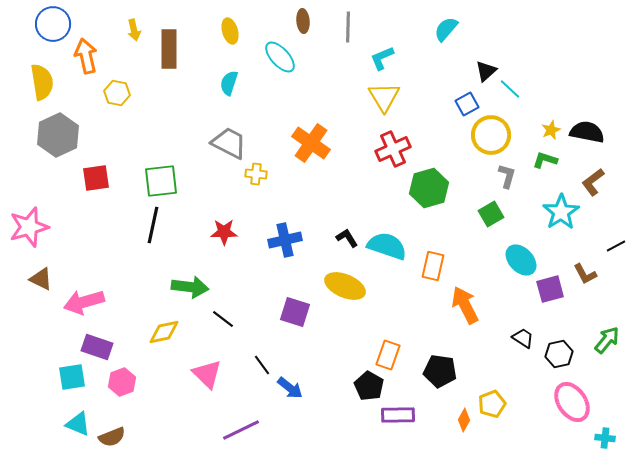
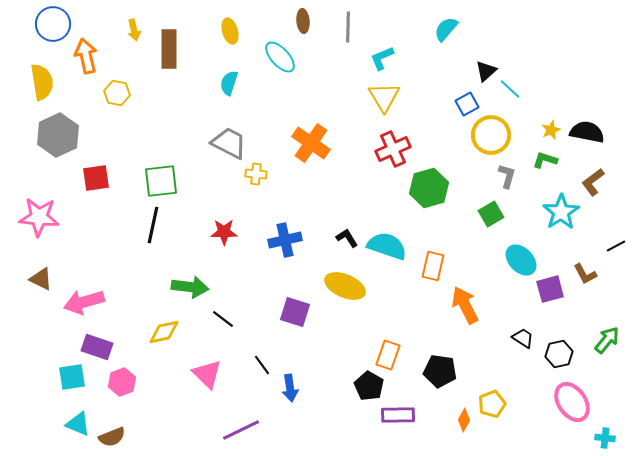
pink star at (29, 227): moved 10 px right, 10 px up; rotated 21 degrees clockwise
blue arrow at (290, 388): rotated 44 degrees clockwise
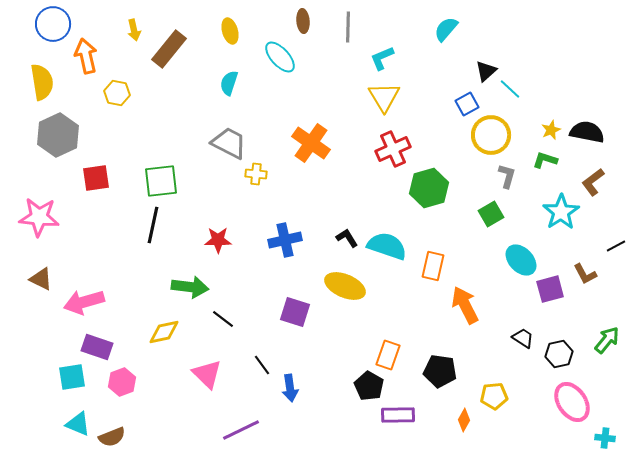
brown rectangle at (169, 49): rotated 39 degrees clockwise
red star at (224, 232): moved 6 px left, 8 px down
yellow pentagon at (492, 404): moved 2 px right, 8 px up; rotated 16 degrees clockwise
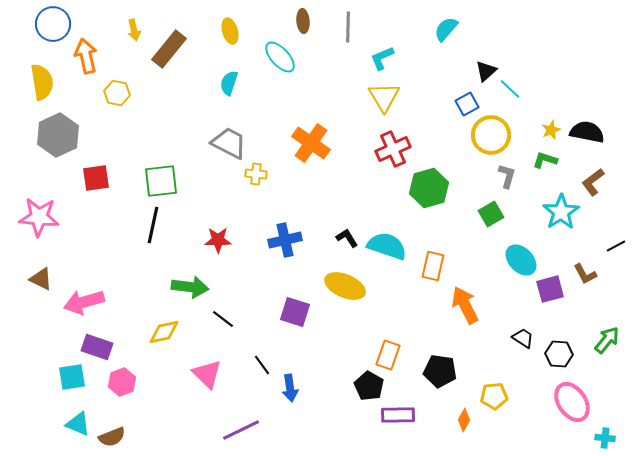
black hexagon at (559, 354): rotated 16 degrees clockwise
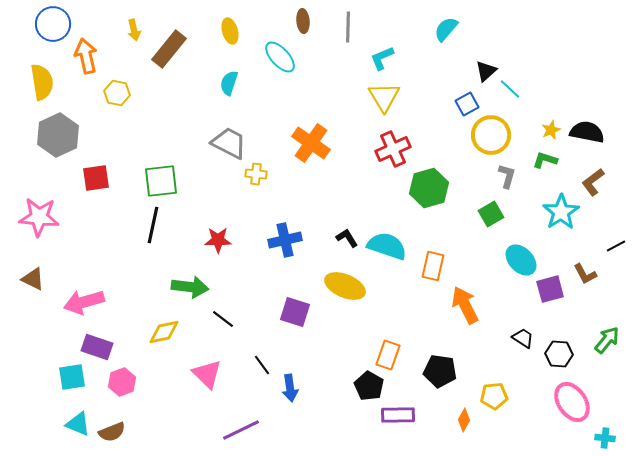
brown triangle at (41, 279): moved 8 px left
brown semicircle at (112, 437): moved 5 px up
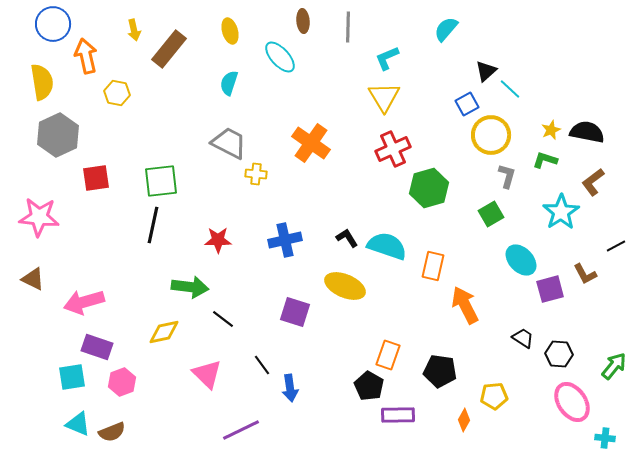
cyan L-shape at (382, 58): moved 5 px right
green arrow at (607, 340): moved 7 px right, 26 px down
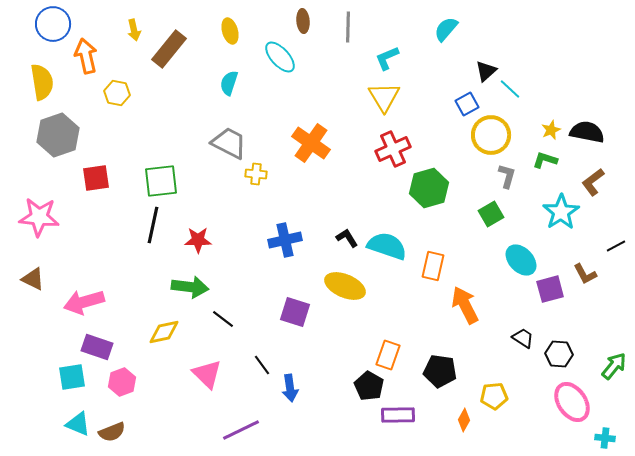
gray hexagon at (58, 135): rotated 6 degrees clockwise
red star at (218, 240): moved 20 px left
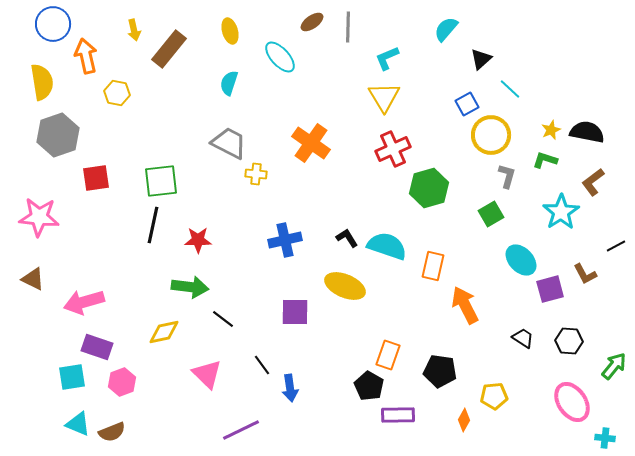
brown ellipse at (303, 21): moved 9 px right, 1 px down; rotated 60 degrees clockwise
black triangle at (486, 71): moved 5 px left, 12 px up
purple square at (295, 312): rotated 16 degrees counterclockwise
black hexagon at (559, 354): moved 10 px right, 13 px up
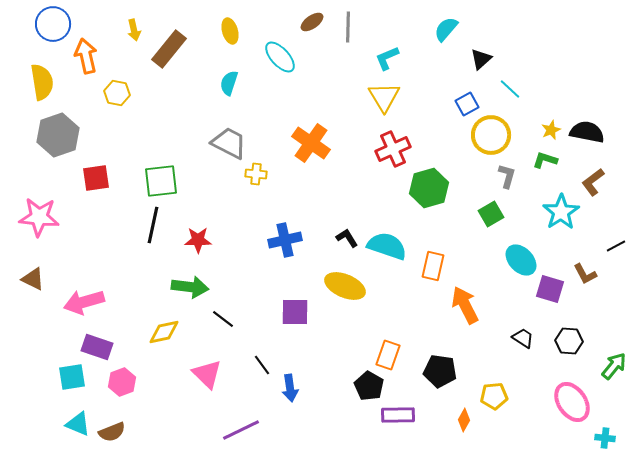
purple square at (550, 289): rotated 32 degrees clockwise
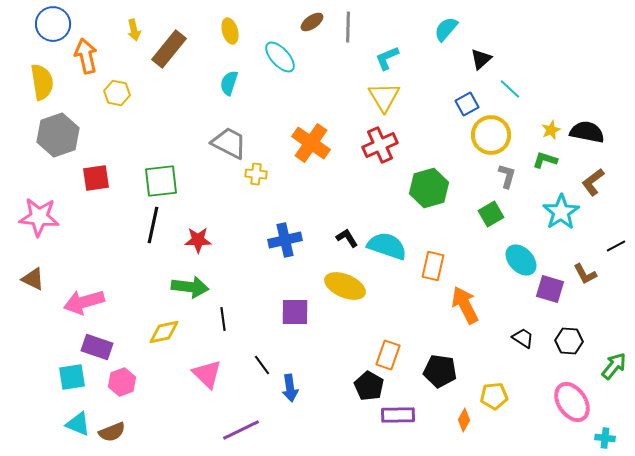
red cross at (393, 149): moved 13 px left, 4 px up
black line at (223, 319): rotated 45 degrees clockwise
